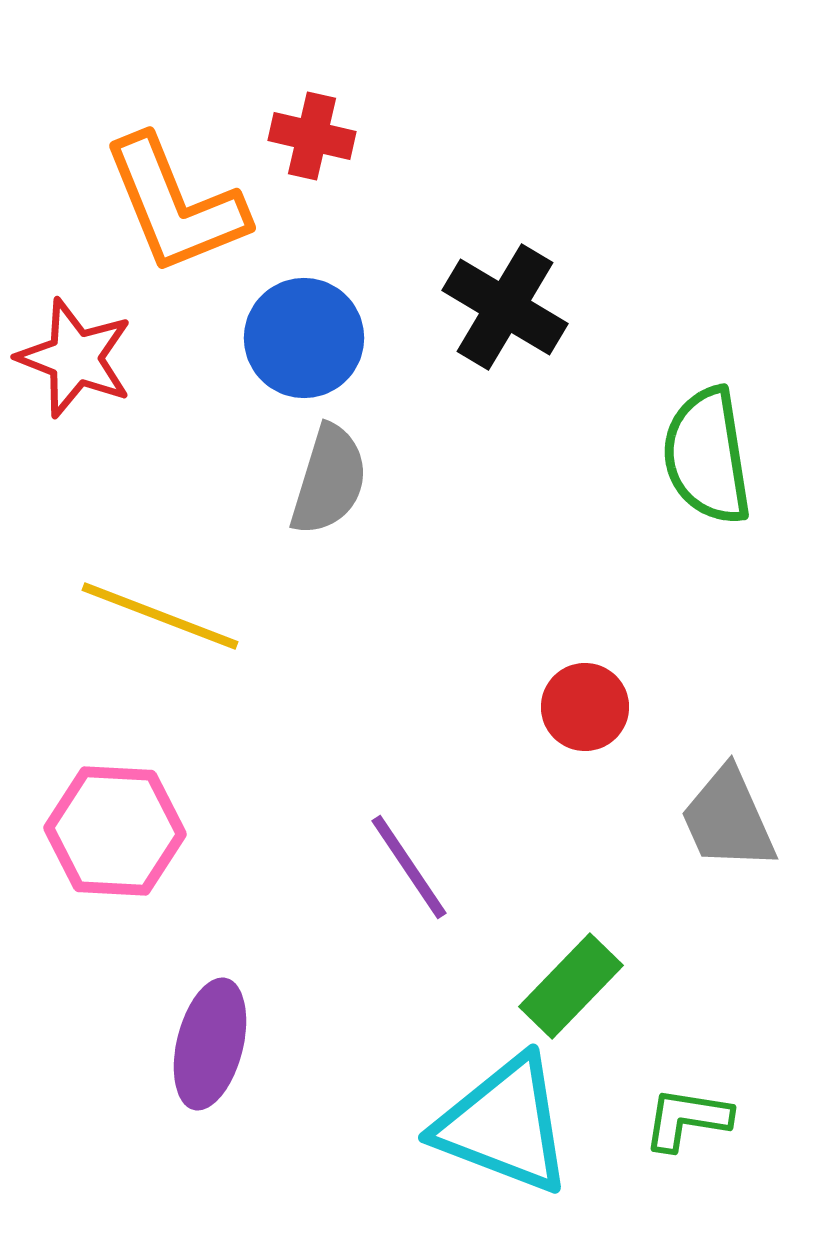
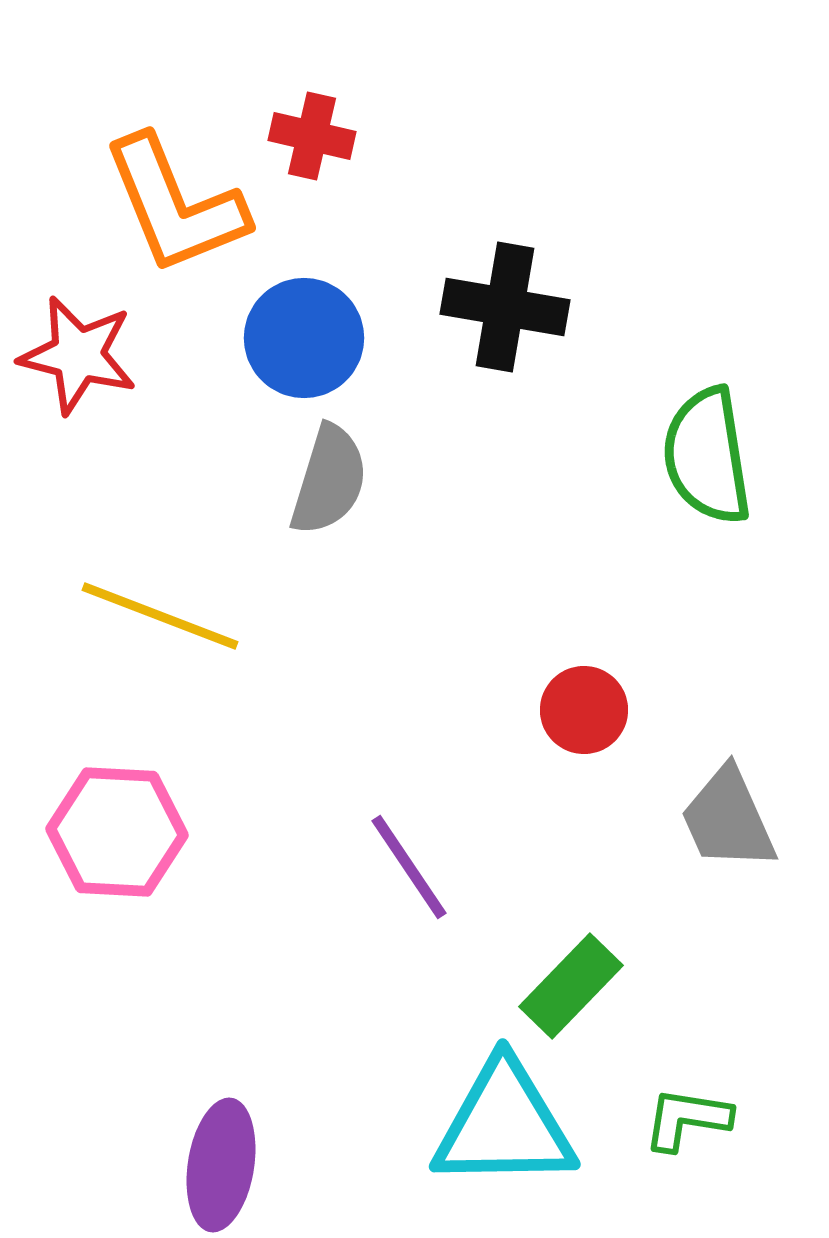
black cross: rotated 21 degrees counterclockwise
red star: moved 3 px right, 3 px up; rotated 7 degrees counterclockwise
red circle: moved 1 px left, 3 px down
pink hexagon: moved 2 px right, 1 px down
purple ellipse: moved 11 px right, 121 px down; rotated 5 degrees counterclockwise
cyan triangle: rotated 22 degrees counterclockwise
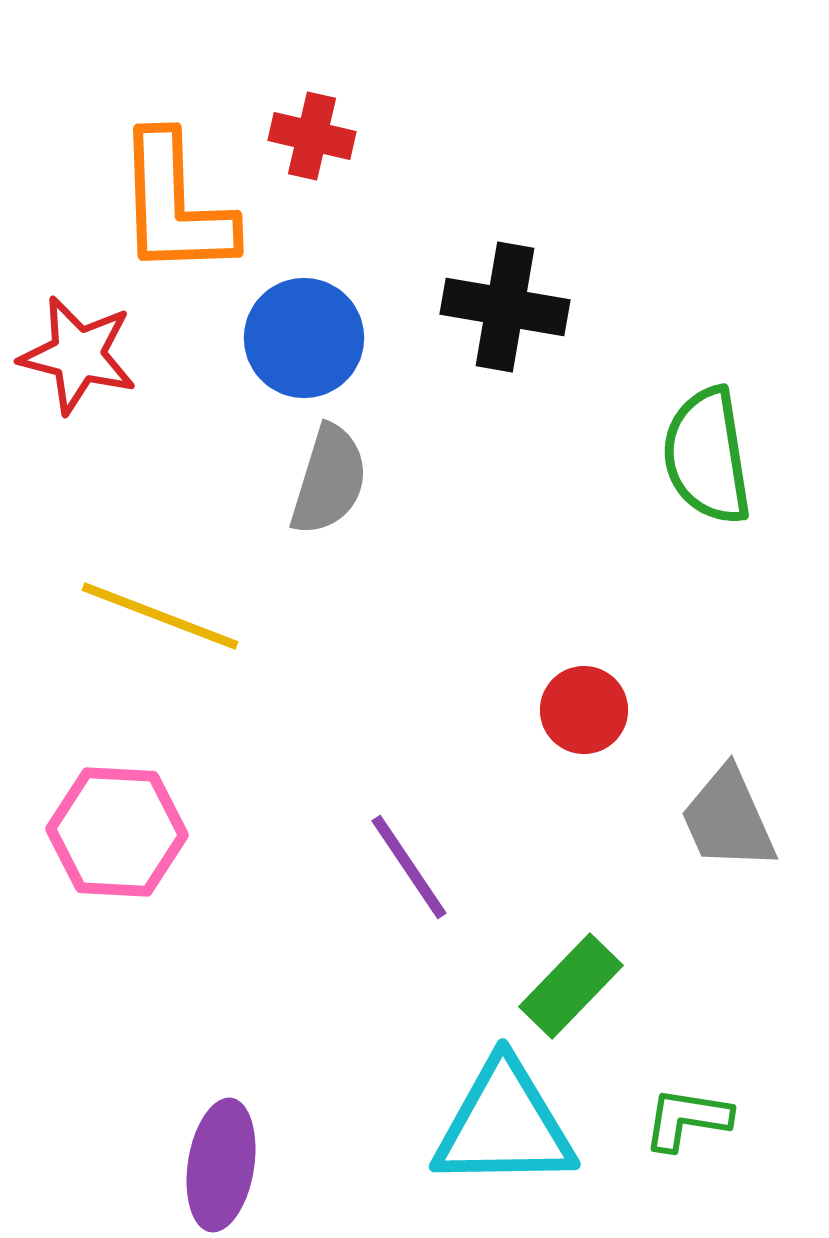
orange L-shape: rotated 20 degrees clockwise
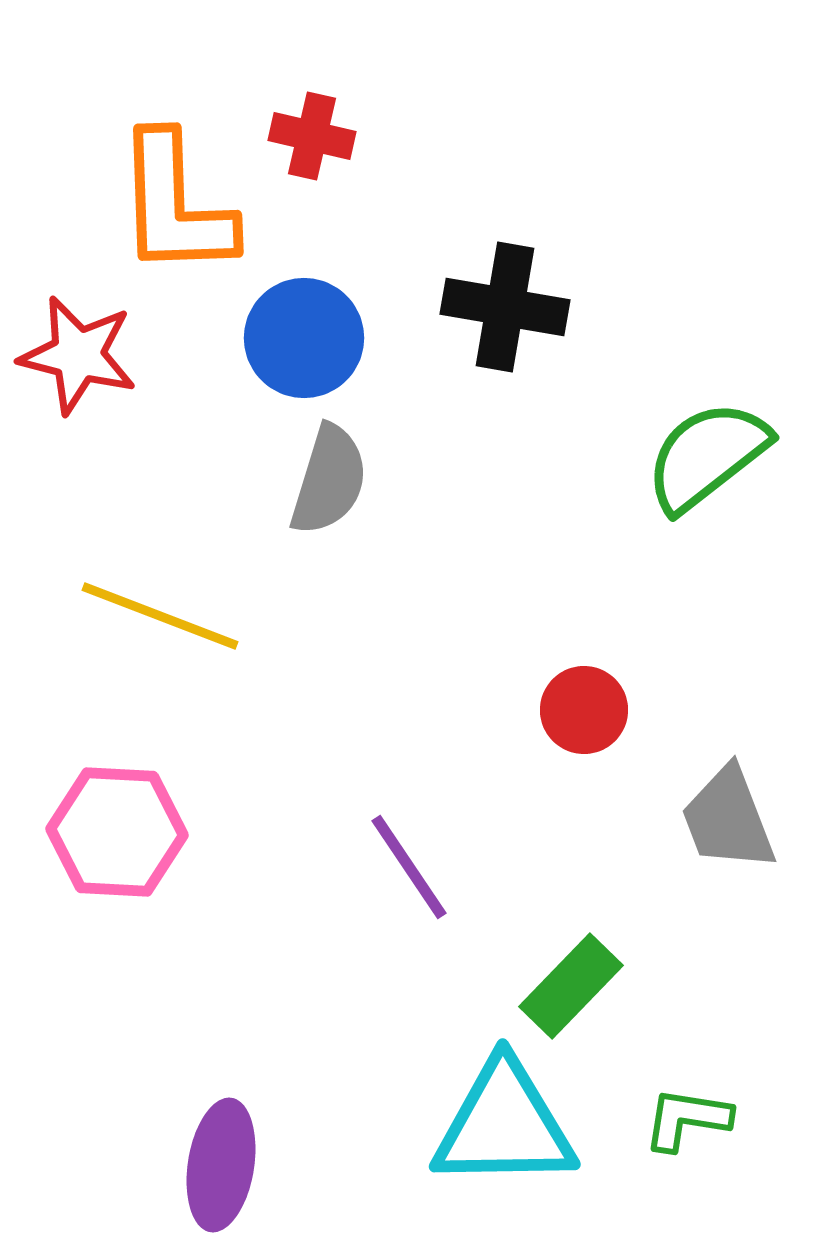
green semicircle: rotated 61 degrees clockwise
gray trapezoid: rotated 3 degrees clockwise
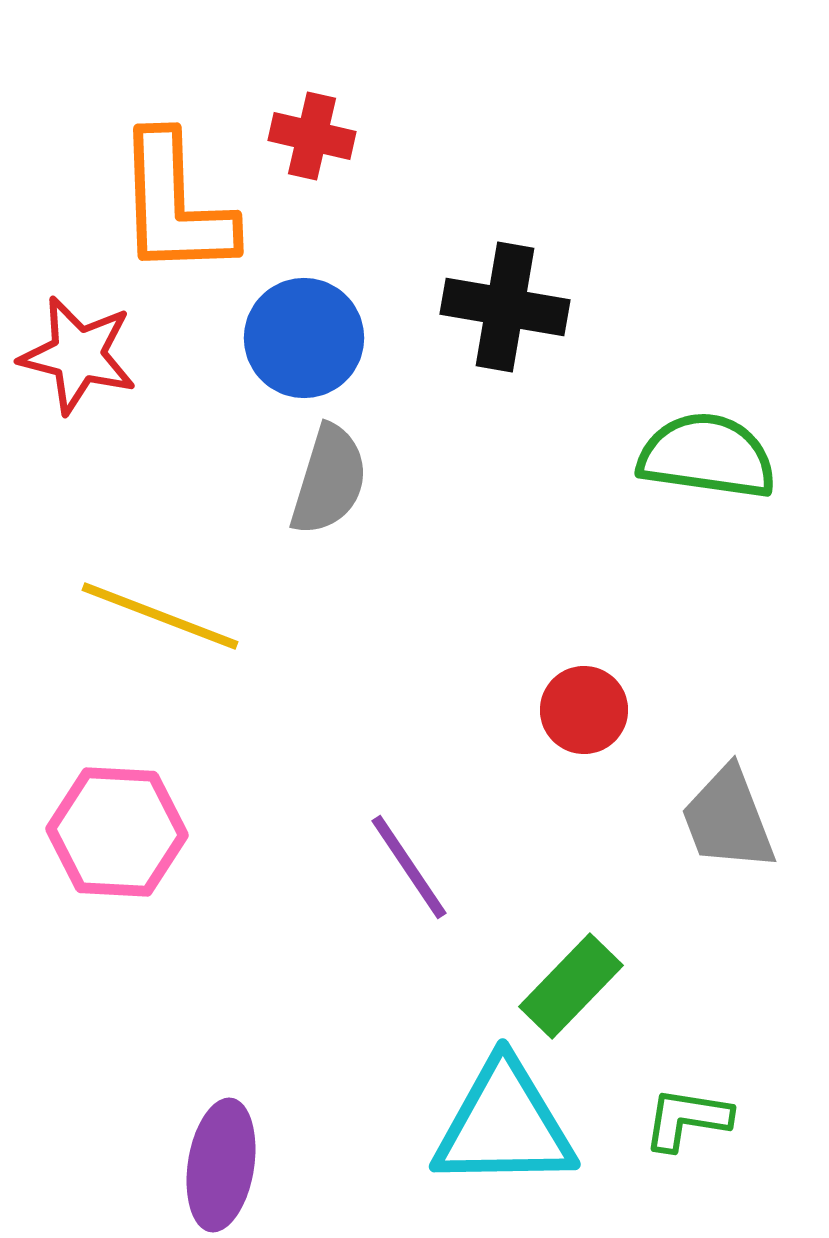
green semicircle: rotated 46 degrees clockwise
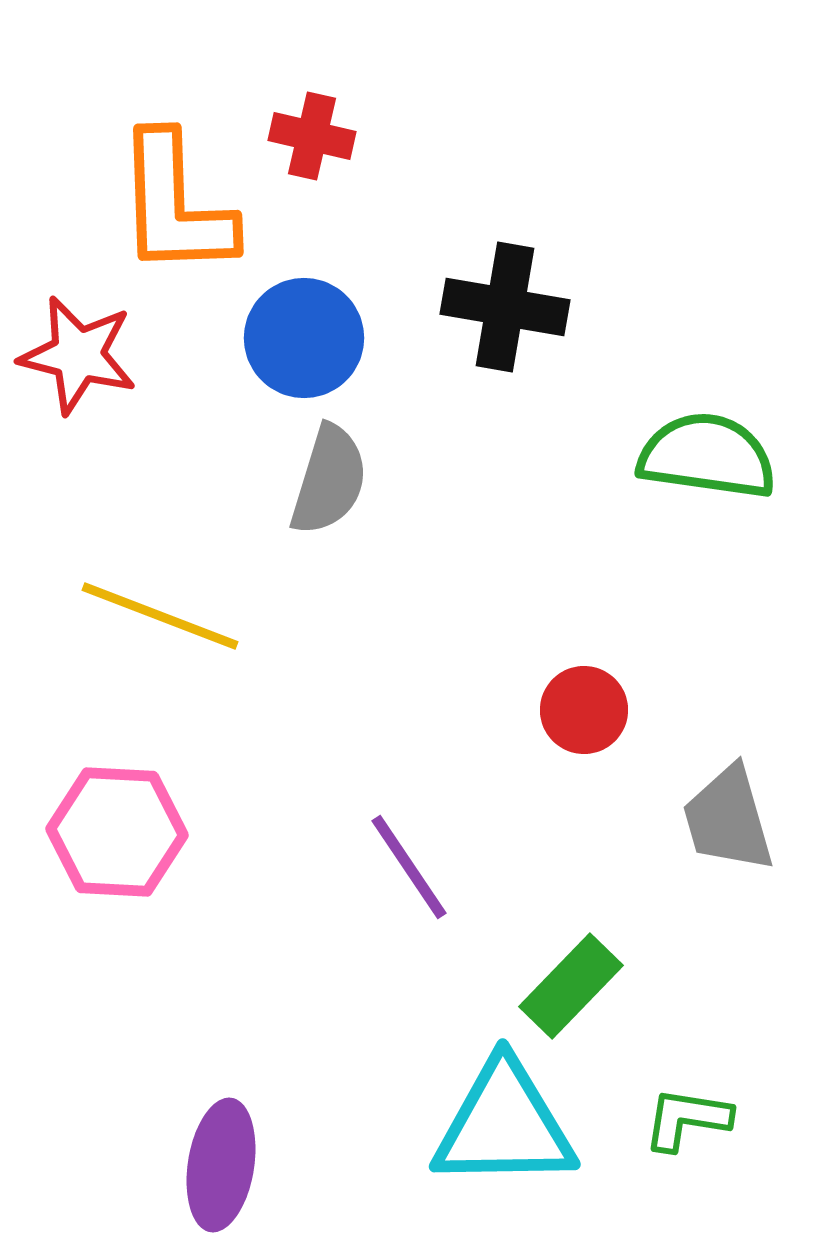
gray trapezoid: rotated 5 degrees clockwise
